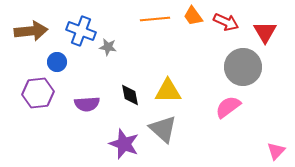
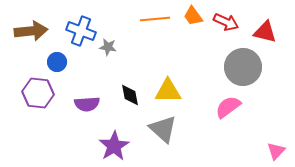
red triangle: rotated 45 degrees counterclockwise
purple hexagon: rotated 12 degrees clockwise
purple star: moved 10 px left, 2 px down; rotated 20 degrees clockwise
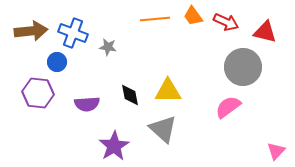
blue cross: moved 8 px left, 2 px down
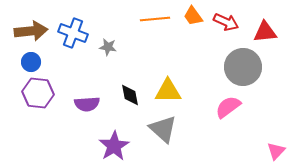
red triangle: rotated 20 degrees counterclockwise
blue circle: moved 26 px left
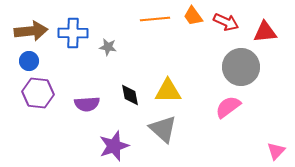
blue cross: rotated 20 degrees counterclockwise
blue circle: moved 2 px left, 1 px up
gray circle: moved 2 px left
purple star: rotated 12 degrees clockwise
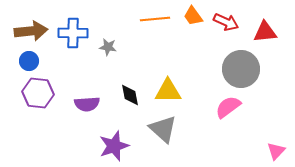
gray circle: moved 2 px down
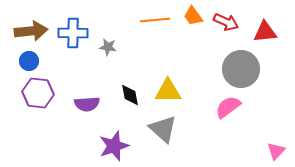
orange line: moved 1 px down
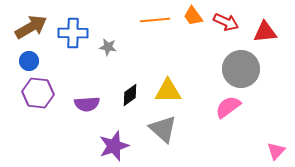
brown arrow: moved 4 px up; rotated 24 degrees counterclockwise
black diamond: rotated 65 degrees clockwise
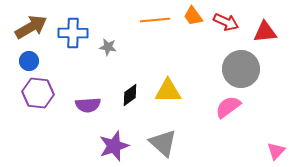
purple semicircle: moved 1 px right, 1 px down
gray triangle: moved 14 px down
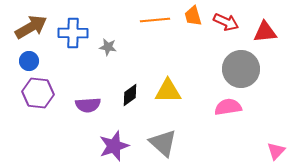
orange trapezoid: rotated 20 degrees clockwise
pink semicircle: rotated 28 degrees clockwise
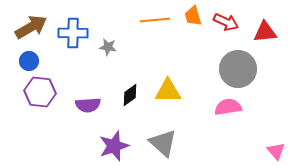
gray circle: moved 3 px left
purple hexagon: moved 2 px right, 1 px up
pink triangle: rotated 24 degrees counterclockwise
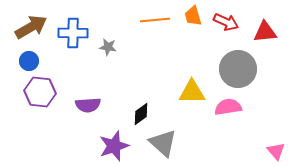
yellow triangle: moved 24 px right, 1 px down
black diamond: moved 11 px right, 19 px down
